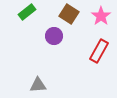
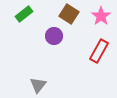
green rectangle: moved 3 px left, 2 px down
gray triangle: rotated 48 degrees counterclockwise
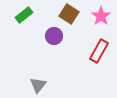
green rectangle: moved 1 px down
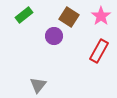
brown square: moved 3 px down
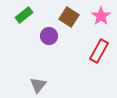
purple circle: moved 5 px left
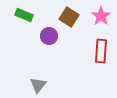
green rectangle: rotated 60 degrees clockwise
red rectangle: moved 2 px right; rotated 25 degrees counterclockwise
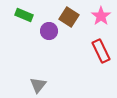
purple circle: moved 5 px up
red rectangle: rotated 30 degrees counterclockwise
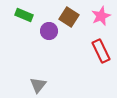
pink star: rotated 12 degrees clockwise
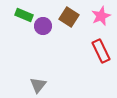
purple circle: moved 6 px left, 5 px up
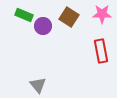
pink star: moved 1 px right, 2 px up; rotated 24 degrees clockwise
red rectangle: rotated 15 degrees clockwise
gray triangle: rotated 18 degrees counterclockwise
